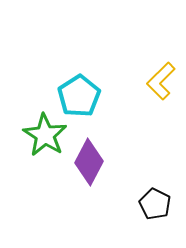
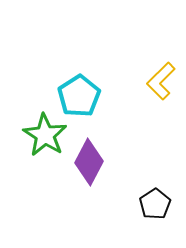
black pentagon: rotated 12 degrees clockwise
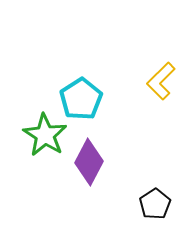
cyan pentagon: moved 2 px right, 3 px down
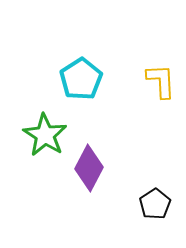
yellow L-shape: rotated 132 degrees clockwise
cyan pentagon: moved 20 px up
purple diamond: moved 6 px down
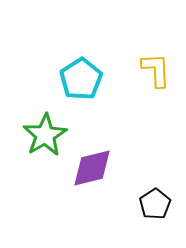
yellow L-shape: moved 5 px left, 11 px up
green star: rotated 9 degrees clockwise
purple diamond: moved 3 px right; rotated 48 degrees clockwise
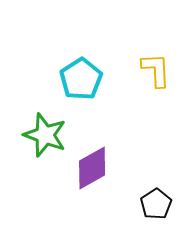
green star: rotated 21 degrees counterclockwise
purple diamond: rotated 15 degrees counterclockwise
black pentagon: moved 1 px right
